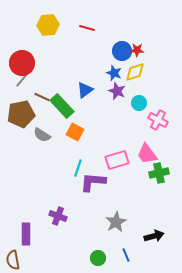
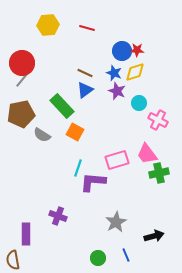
brown line: moved 43 px right, 24 px up
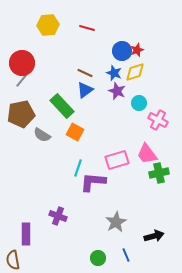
red star: rotated 24 degrees counterclockwise
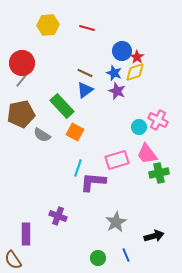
red star: moved 7 px down; rotated 16 degrees counterclockwise
cyan circle: moved 24 px down
brown semicircle: rotated 24 degrees counterclockwise
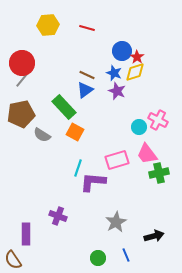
brown line: moved 2 px right, 2 px down
green rectangle: moved 2 px right, 1 px down
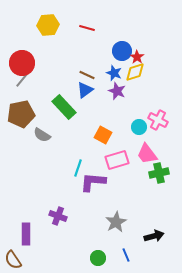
orange square: moved 28 px right, 3 px down
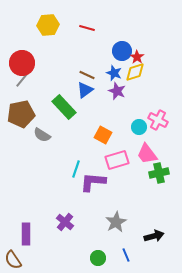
cyan line: moved 2 px left, 1 px down
purple cross: moved 7 px right, 6 px down; rotated 18 degrees clockwise
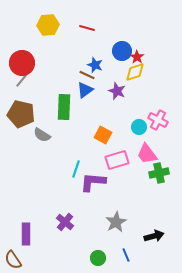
blue star: moved 19 px left, 8 px up
green rectangle: rotated 45 degrees clockwise
brown pentagon: rotated 24 degrees clockwise
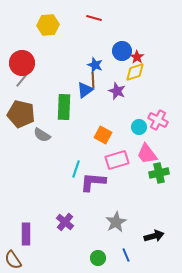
red line: moved 7 px right, 10 px up
brown line: moved 6 px right, 5 px down; rotated 63 degrees clockwise
